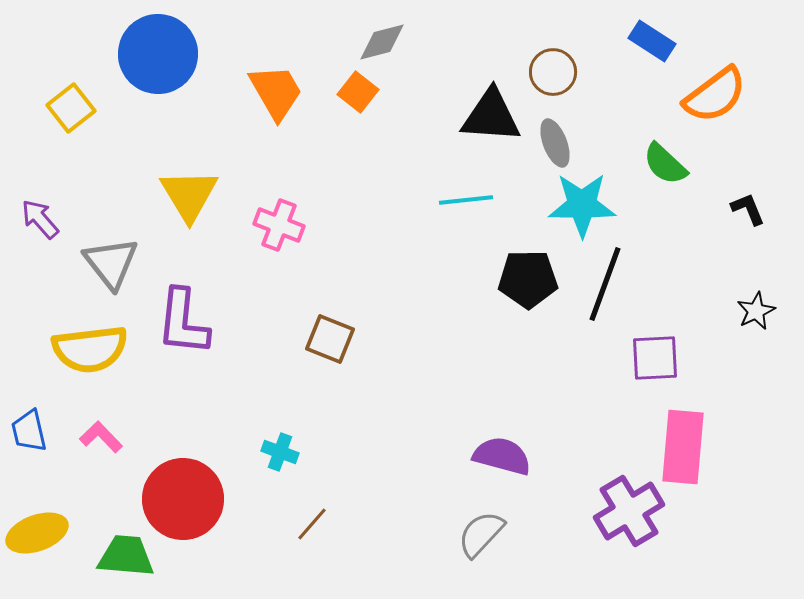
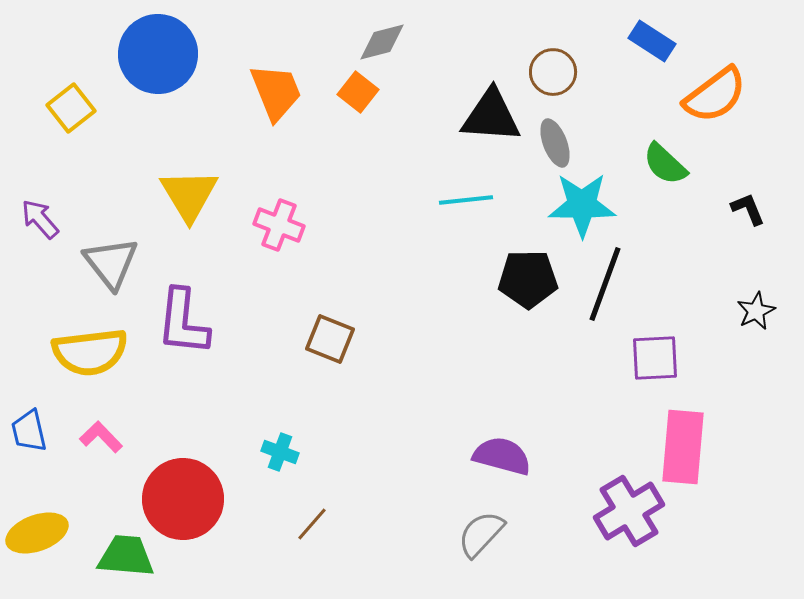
orange trapezoid: rotated 8 degrees clockwise
yellow semicircle: moved 3 px down
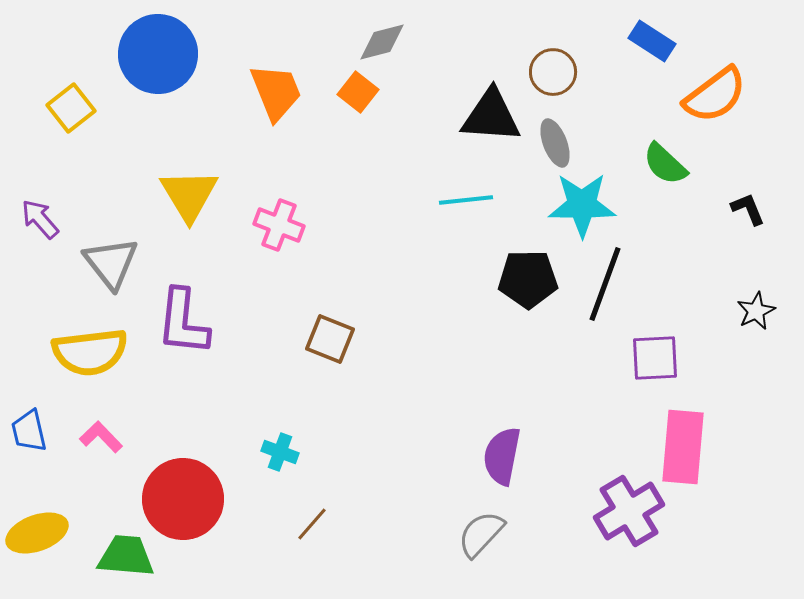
purple semicircle: rotated 94 degrees counterclockwise
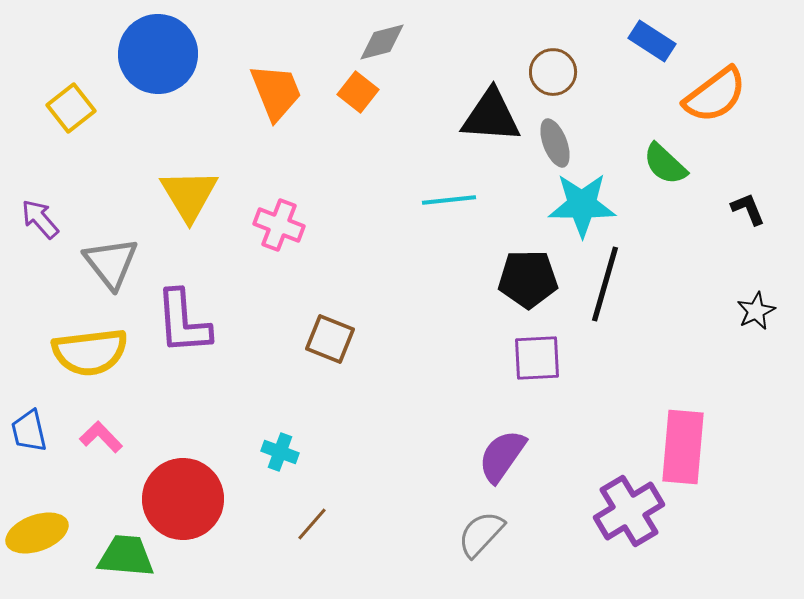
cyan line: moved 17 px left
black line: rotated 4 degrees counterclockwise
purple L-shape: rotated 10 degrees counterclockwise
purple square: moved 118 px left
purple semicircle: rotated 24 degrees clockwise
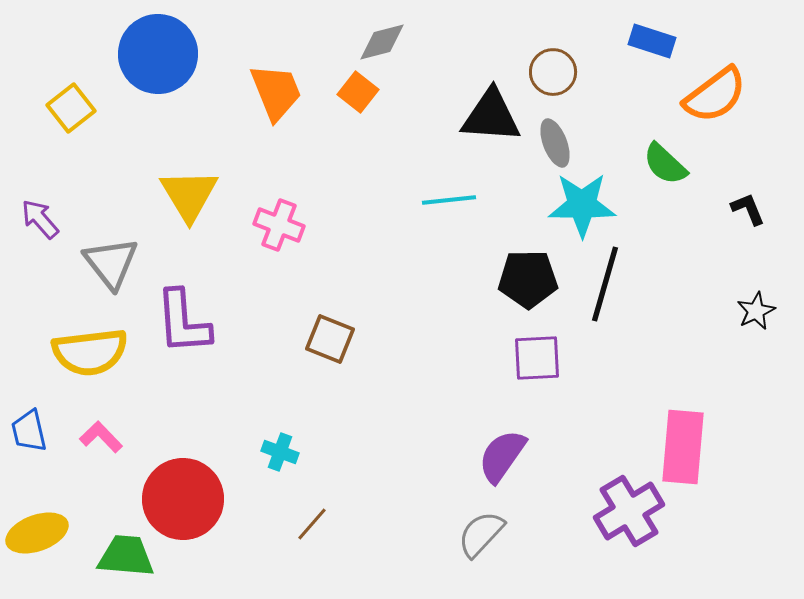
blue rectangle: rotated 15 degrees counterclockwise
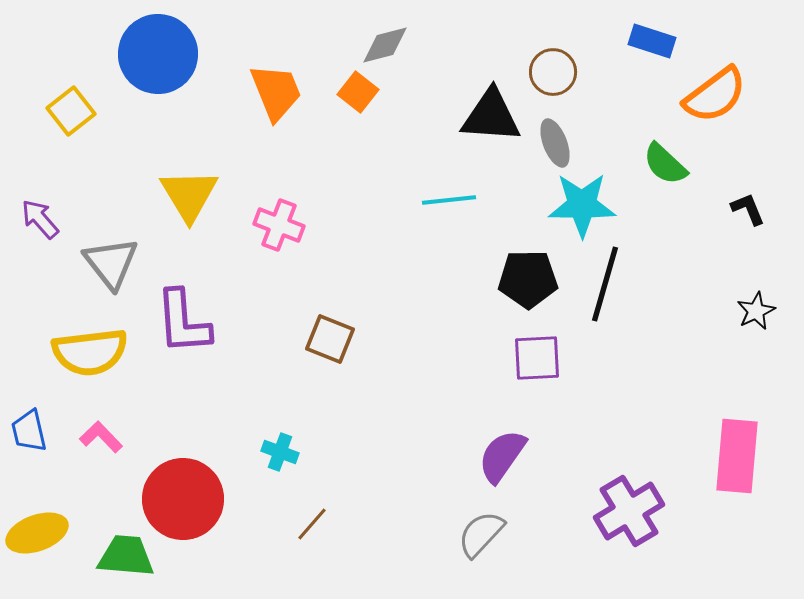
gray diamond: moved 3 px right, 3 px down
yellow square: moved 3 px down
pink rectangle: moved 54 px right, 9 px down
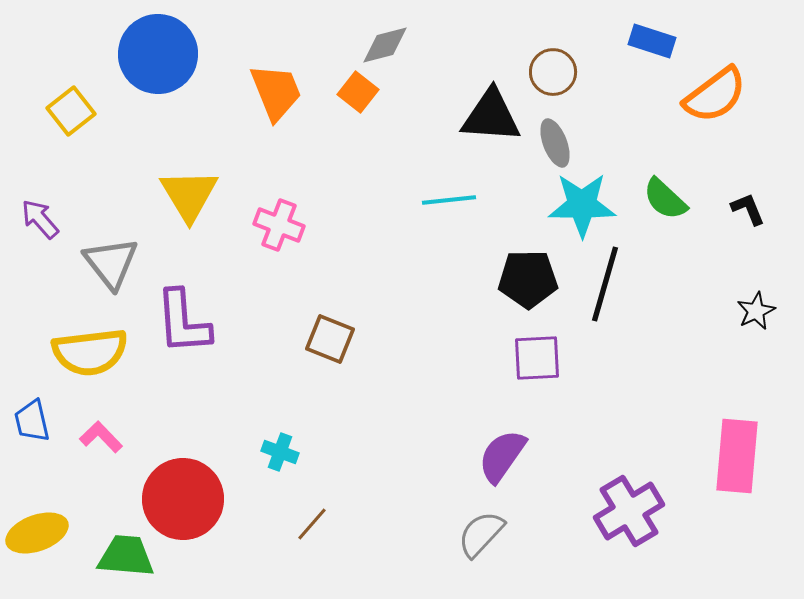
green semicircle: moved 35 px down
blue trapezoid: moved 3 px right, 10 px up
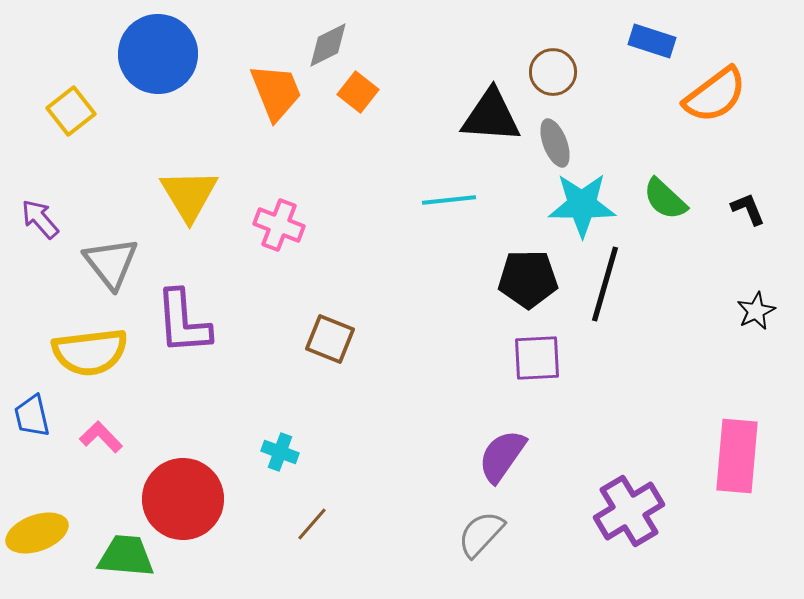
gray diamond: moved 57 px left; rotated 12 degrees counterclockwise
blue trapezoid: moved 5 px up
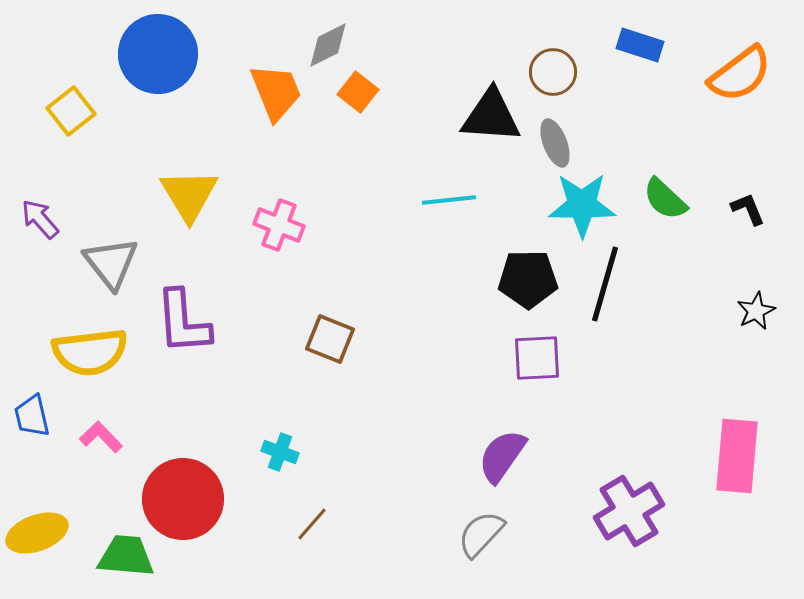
blue rectangle: moved 12 px left, 4 px down
orange semicircle: moved 25 px right, 21 px up
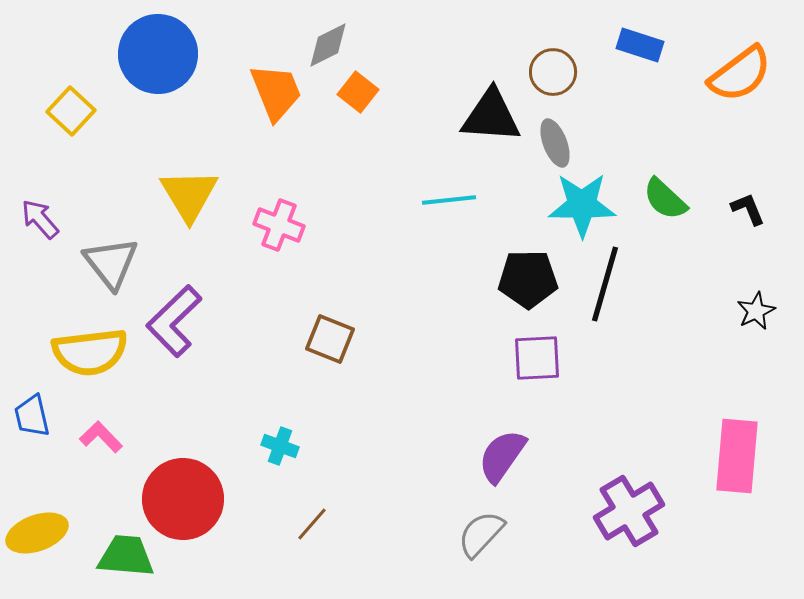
yellow square: rotated 9 degrees counterclockwise
purple L-shape: moved 9 px left, 1 px up; rotated 50 degrees clockwise
cyan cross: moved 6 px up
